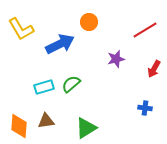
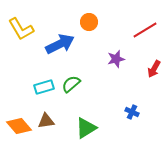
blue cross: moved 13 px left, 4 px down; rotated 16 degrees clockwise
orange diamond: rotated 45 degrees counterclockwise
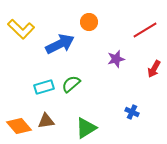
yellow L-shape: rotated 16 degrees counterclockwise
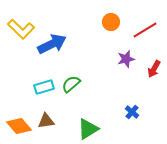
orange circle: moved 22 px right
blue arrow: moved 8 px left
purple star: moved 10 px right
blue cross: rotated 16 degrees clockwise
green triangle: moved 2 px right, 1 px down
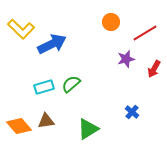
red line: moved 3 px down
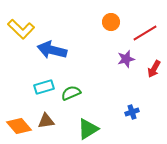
blue arrow: moved 6 px down; rotated 140 degrees counterclockwise
green semicircle: moved 9 px down; rotated 18 degrees clockwise
blue cross: rotated 32 degrees clockwise
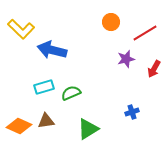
orange diamond: rotated 25 degrees counterclockwise
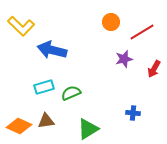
yellow L-shape: moved 3 px up
red line: moved 3 px left, 1 px up
purple star: moved 2 px left
blue cross: moved 1 px right, 1 px down; rotated 24 degrees clockwise
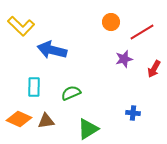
cyan rectangle: moved 10 px left; rotated 72 degrees counterclockwise
orange diamond: moved 7 px up
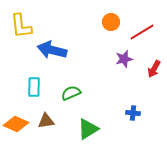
yellow L-shape: rotated 40 degrees clockwise
orange diamond: moved 3 px left, 5 px down
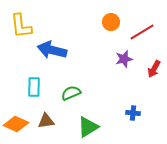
green triangle: moved 2 px up
